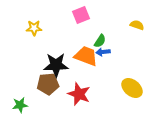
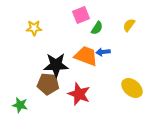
yellow semicircle: moved 8 px left; rotated 72 degrees counterclockwise
green semicircle: moved 3 px left, 13 px up
brown pentagon: rotated 10 degrees clockwise
green star: rotated 21 degrees clockwise
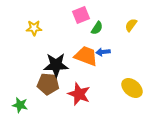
yellow semicircle: moved 2 px right
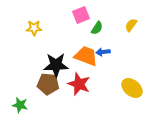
red star: moved 10 px up
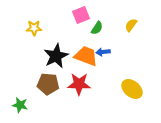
black star: moved 9 px up; rotated 25 degrees counterclockwise
red star: rotated 20 degrees counterclockwise
yellow ellipse: moved 1 px down
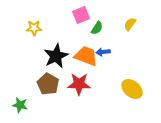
yellow semicircle: moved 1 px left, 1 px up
brown pentagon: rotated 25 degrees clockwise
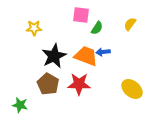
pink square: rotated 30 degrees clockwise
black star: moved 2 px left
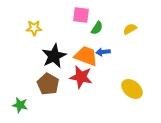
yellow semicircle: moved 5 px down; rotated 24 degrees clockwise
red star: moved 2 px right, 7 px up; rotated 10 degrees clockwise
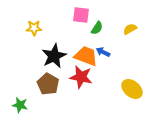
blue arrow: rotated 32 degrees clockwise
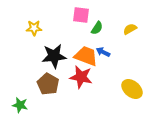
black star: rotated 20 degrees clockwise
